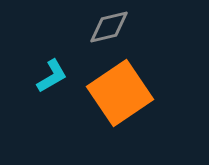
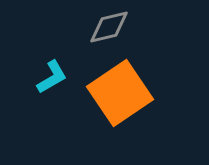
cyan L-shape: moved 1 px down
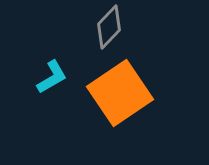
gray diamond: rotated 33 degrees counterclockwise
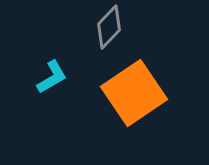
orange square: moved 14 px right
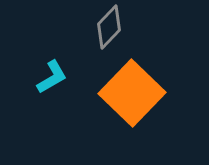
orange square: moved 2 px left; rotated 12 degrees counterclockwise
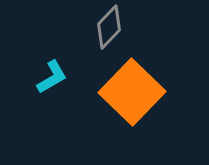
orange square: moved 1 px up
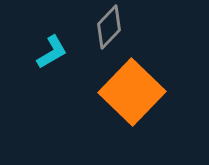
cyan L-shape: moved 25 px up
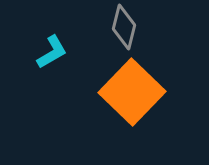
gray diamond: moved 15 px right; rotated 30 degrees counterclockwise
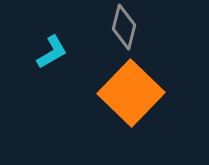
orange square: moved 1 px left, 1 px down
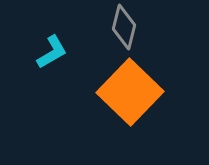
orange square: moved 1 px left, 1 px up
